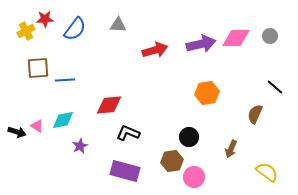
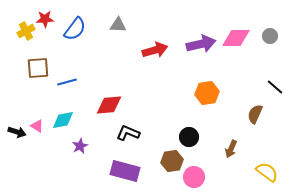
blue line: moved 2 px right, 2 px down; rotated 12 degrees counterclockwise
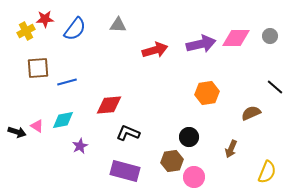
brown semicircle: moved 4 px left, 1 px up; rotated 42 degrees clockwise
yellow semicircle: rotated 75 degrees clockwise
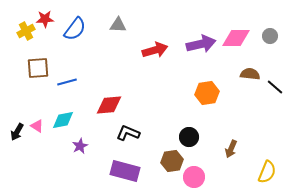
brown semicircle: moved 1 px left, 39 px up; rotated 30 degrees clockwise
black arrow: rotated 102 degrees clockwise
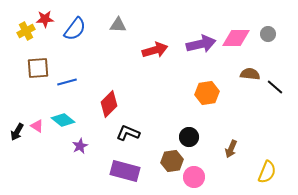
gray circle: moved 2 px left, 2 px up
red diamond: moved 1 px up; rotated 40 degrees counterclockwise
cyan diamond: rotated 50 degrees clockwise
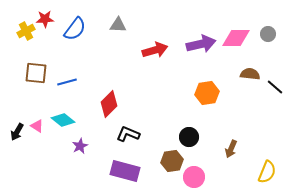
brown square: moved 2 px left, 5 px down; rotated 10 degrees clockwise
black L-shape: moved 1 px down
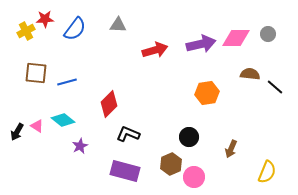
brown hexagon: moved 1 px left, 3 px down; rotated 15 degrees counterclockwise
